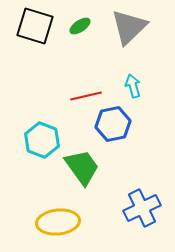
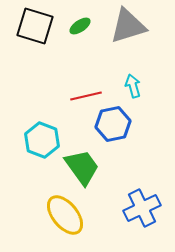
gray triangle: moved 1 px left, 1 px up; rotated 27 degrees clockwise
yellow ellipse: moved 7 px right, 7 px up; rotated 57 degrees clockwise
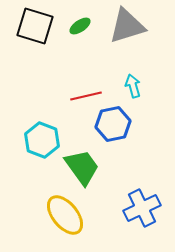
gray triangle: moved 1 px left
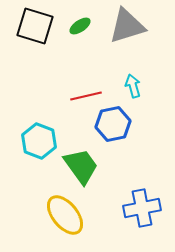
cyan hexagon: moved 3 px left, 1 px down
green trapezoid: moved 1 px left, 1 px up
blue cross: rotated 15 degrees clockwise
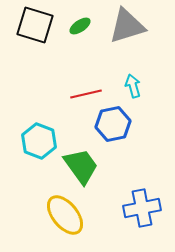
black square: moved 1 px up
red line: moved 2 px up
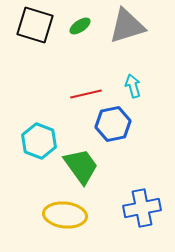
yellow ellipse: rotated 45 degrees counterclockwise
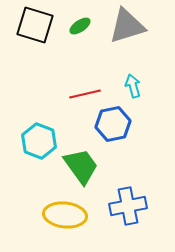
red line: moved 1 px left
blue cross: moved 14 px left, 2 px up
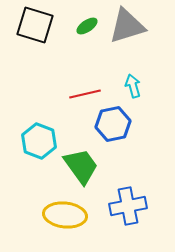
green ellipse: moved 7 px right
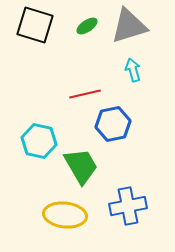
gray triangle: moved 2 px right
cyan arrow: moved 16 px up
cyan hexagon: rotated 8 degrees counterclockwise
green trapezoid: rotated 6 degrees clockwise
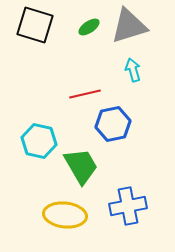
green ellipse: moved 2 px right, 1 px down
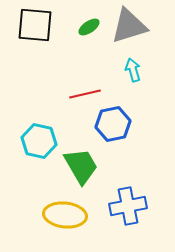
black square: rotated 12 degrees counterclockwise
